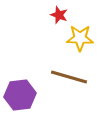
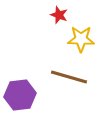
yellow star: moved 1 px right, 1 px down
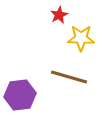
red star: rotated 24 degrees clockwise
yellow star: moved 1 px up
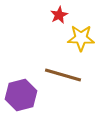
brown line: moved 6 px left, 2 px up
purple hexagon: moved 1 px right; rotated 8 degrees counterclockwise
